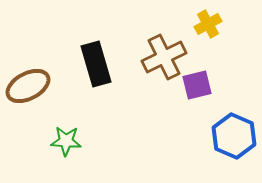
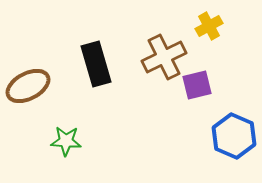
yellow cross: moved 1 px right, 2 px down
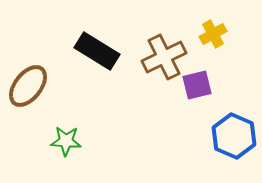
yellow cross: moved 4 px right, 8 px down
black rectangle: moved 1 px right, 13 px up; rotated 42 degrees counterclockwise
brown ellipse: rotated 24 degrees counterclockwise
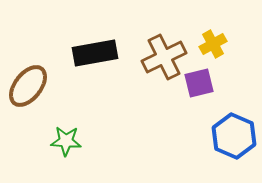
yellow cross: moved 10 px down
black rectangle: moved 2 px left, 2 px down; rotated 42 degrees counterclockwise
purple square: moved 2 px right, 2 px up
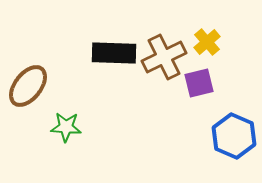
yellow cross: moved 6 px left, 2 px up; rotated 12 degrees counterclockwise
black rectangle: moved 19 px right; rotated 12 degrees clockwise
green star: moved 14 px up
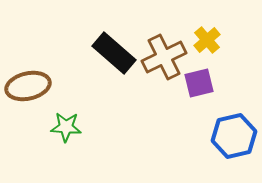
yellow cross: moved 2 px up
black rectangle: rotated 39 degrees clockwise
brown ellipse: rotated 39 degrees clockwise
blue hexagon: rotated 24 degrees clockwise
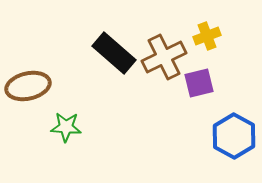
yellow cross: moved 4 px up; rotated 20 degrees clockwise
blue hexagon: rotated 18 degrees counterclockwise
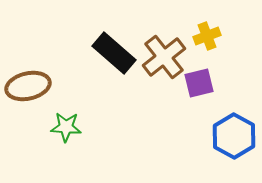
brown cross: rotated 12 degrees counterclockwise
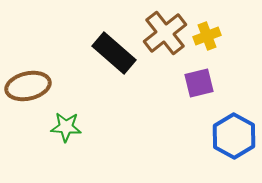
brown cross: moved 1 px right, 24 px up
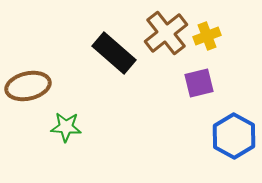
brown cross: moved 1 px right
